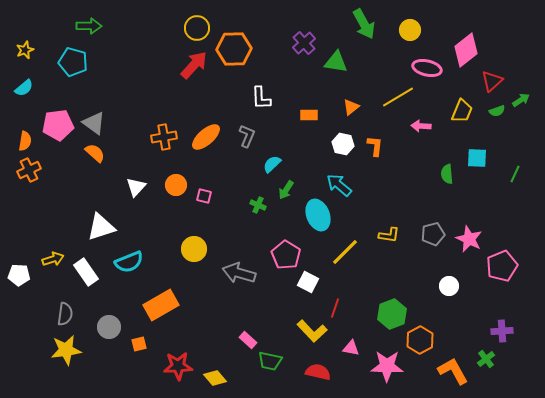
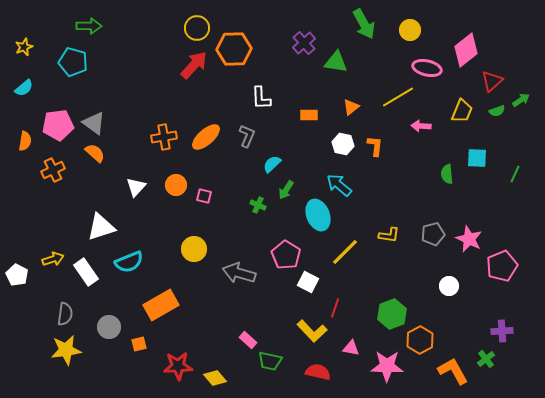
yellow star at (25, 50): moved 1 px left, 3 px up
orange cross at (29, 170): moved 24 px right
white pentagon at (19, 275): moved 2 px left; rotated 25 degrees clockwise
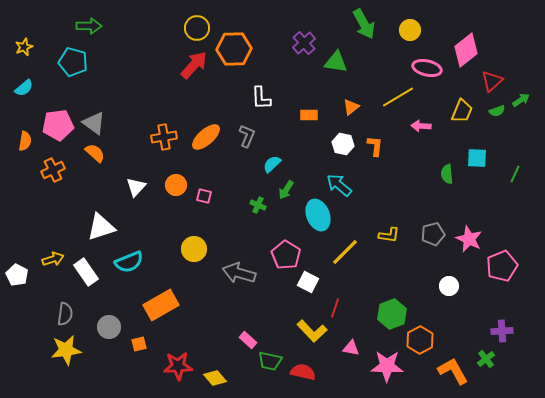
red semicircle at (318, 372): moved 15 px left
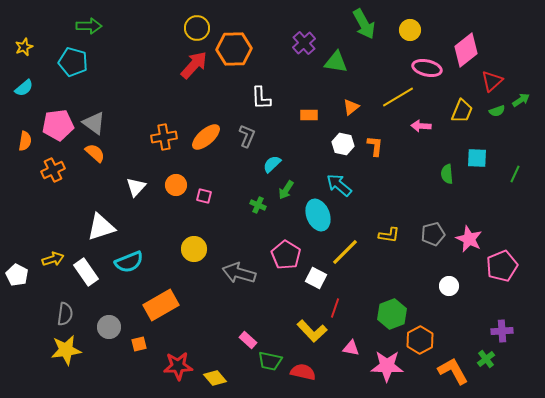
white square at (308, 282): moved 8 px right, 4 px up
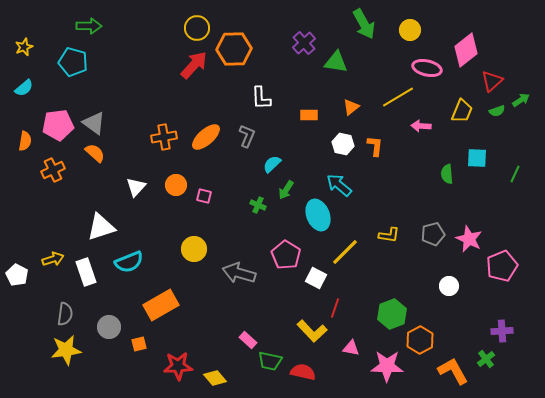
white rectangle at (86, 272): rotated 16 degrees clockwise
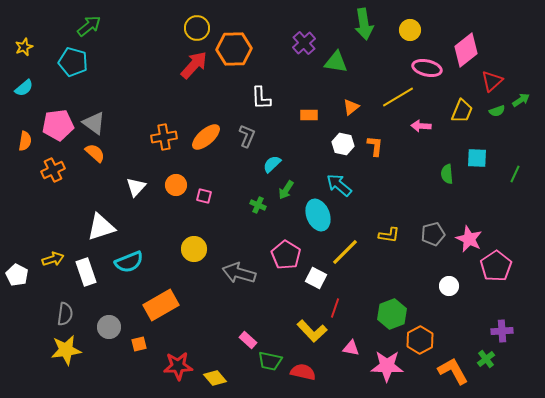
green arrow at (364, 24): rotated 20 degrees clockwise
green arrow at (89, 26): rotated 40 degrees counterclockwise
pink pentagon at (502, 266): moved 6 px left; rotated 12 degrees counterclockwise
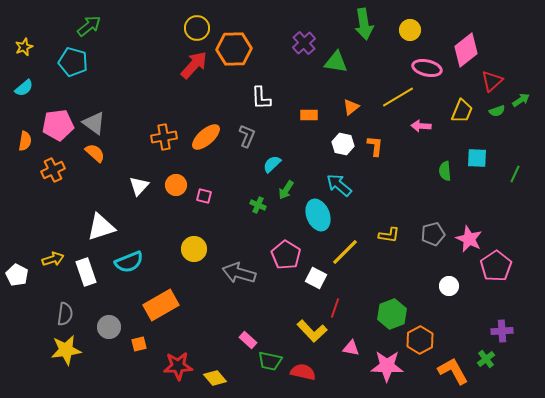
green semicircle at (447, 174): moved 2 px left, 3 px up
white triangle at (136, 187): moved 3 px right, 1 px up
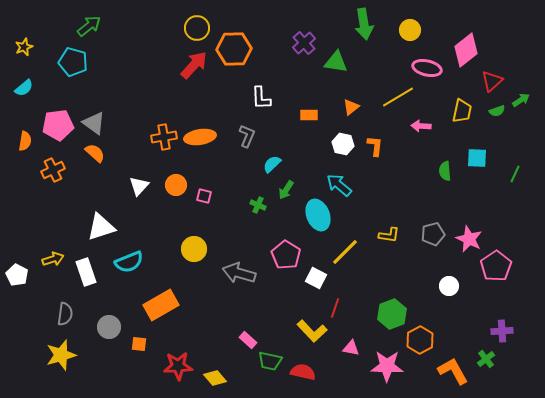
yellow trapezoid at (462, 111): rotated 10 degrees counterclockwise
orange ellipse at (206, 137): moved 6 px left; rotated 32 degrees clockwise
orange square at (139, 344): rotated 21 degrees clockwise
yellow star at (66, 350): moved 5 px left, 5 px down; rotated 8 degrees counterclockwise
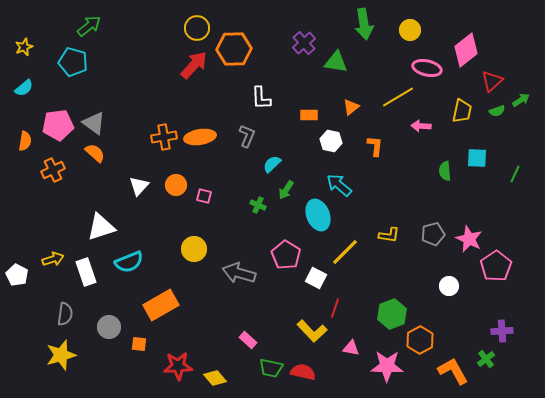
white hexagon at (343, 144): moved 12 px left, 3 px up
green trapezoid at (270, 361): moved 1 px right, 7 px down
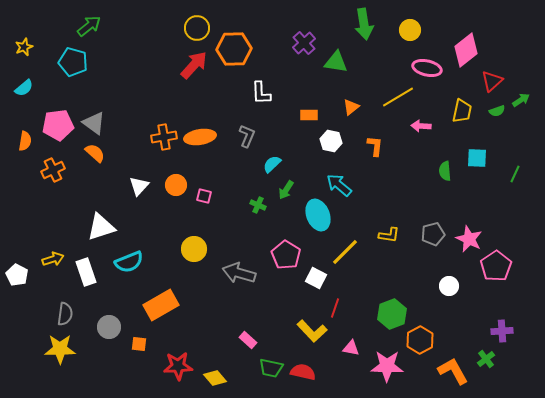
white L-shape at (261, 98): moved 5 px up
yellow star at (61, 355): moved 1 px left, 6 px up; rotated 16 degrees clockwise
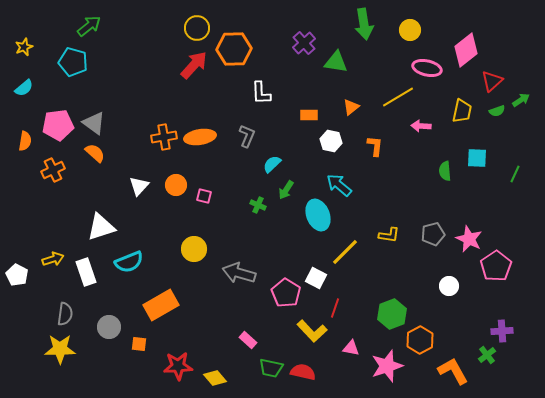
pink pentagon at (286, 255): moved 38 px down
green cross at (486, 359): moved 1 px right, 4 px up
pink star at (387, 366): rotated 20 degrees counterclockwise
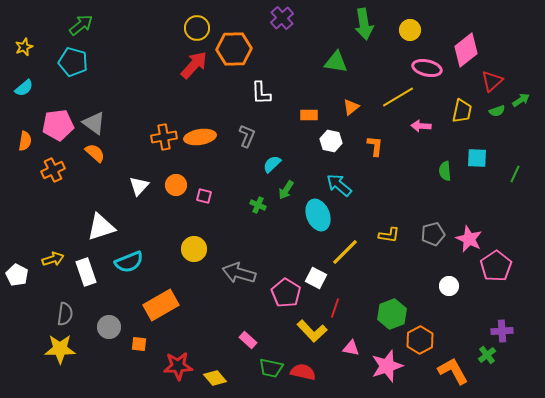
green arrow at (89, 26): moved 8 px left, 1 px up
purple cross at (304, 43): moved 22 px left, 25 px up
